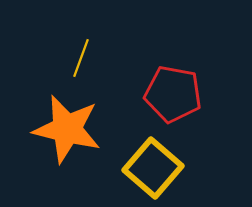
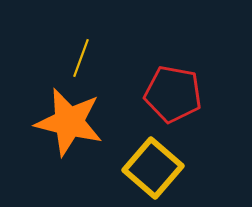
orange star: moved 2 px right, 7 px up
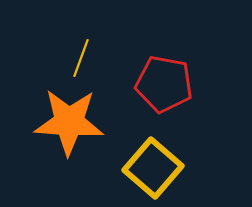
red pentagon: moved 9 px left, 10 px up
orange star: rotated 10 degrees counterclockwise
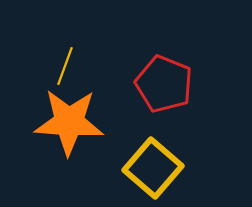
yellow line: moved 16 px left, 8 px down
red pentagon: rotated 12 degrees clockwise
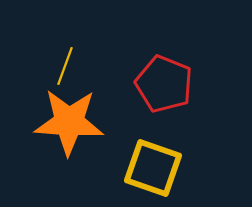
yellow square: rotated 22 degrees counterclockwise
